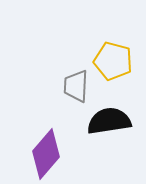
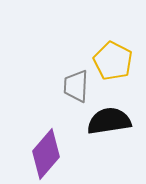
yellow pentagon: rotated 12 degrees clockwise
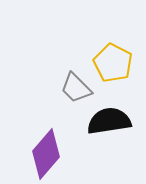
yellow pentagon: moved 2 px down
gray trapezoid: moved 2 px down; rotated 48 degrees counterclockwise
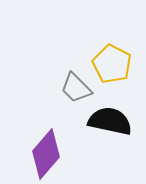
yellow pentagon: moved 1 px left, 1 px down
black semicircle: moved 1 px right; rotated 21 degrees clockwise
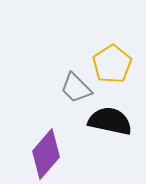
yellow pentagon: rotated 12 degrees clockwise
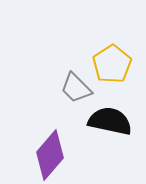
purple diamond: moved 4 px right, 1 px down
